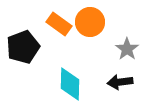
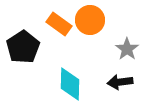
orange circle: moved 2 px up
black pentagon: rotated 12 degrees counterclockwise
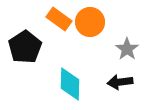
orange circle: moved 2 px down
orange rectangle: moved 5 px up
black pentagon: moved 2 px right
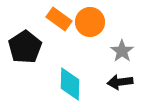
gray star: moved 5 px left, 2 px down
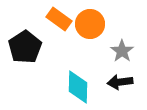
orange circle: moved 2 px down
cyan diamond: moved 8 px right, 3 px down
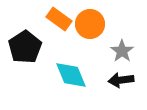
black arrow: moved 1 px right, 2 px up
cyan diamond: moved 7 px left, 12 px up; rotated 24 degrees counterclockwise
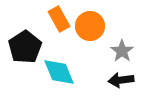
orange rectangle: rotated 25 degrees clockwise
orange circle: moved 2 px down
cyan diamond: moved 12 px left, 3 px up
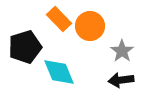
orange rectangle: rotated 15 degrees counterclockwise
black pentagon: rotated 16 degrees clockwise
